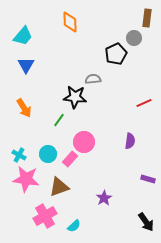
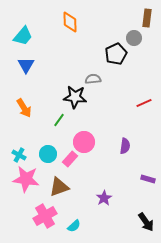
purple semicircle: moved 5 px left, 5 px down
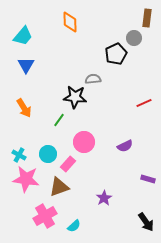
purple semicircle: rotated 56 degrees clockwise
pink rectangle: moved 2 px left, 5 px down
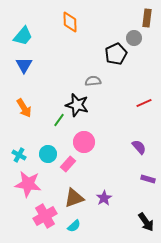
blue triangle: moved 2 px left
gray semicircle: moved 2 px down
black star: moved 2 px right, 8 px down; rotated 10 degrees clockwise
purple semicircle: moved 14 px right, 1 px down; rotated 105 degrees counterclockwise
pink star: moved 2 px right, 5 px down
brown triangle: moved 15 px right, 11 px down
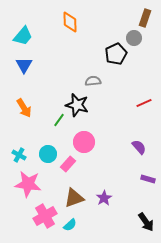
brown rectangle: moved 2 px left; rotated 12 degrees clockwise
cyan semicircle: moved 4 px left, 1 px up
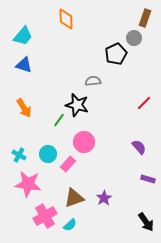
orange diamond: moved 4 px left, 3 px up
blue triangle: rotated 42 degrees counterclockwise
red line: rotated 21 degrees counterclockwise
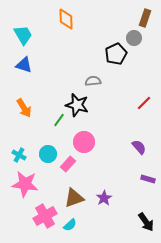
cyan trapezoid: moved 1 px up; rotated 70 degrees counterclockwise
pink star: moved 3 px left
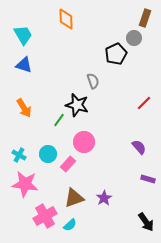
gray semicircle: rotated 77 degrees clockwise
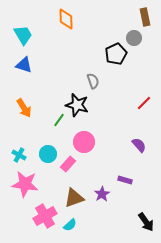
brown rectangle: moved 1 px up; rotated 30 degrees counterclockwise
purple semicircle: moved 2 px up
purple rectangle: moved 23 px left, 1 px down
purple star: moved 2 px left, 4 px up
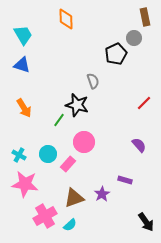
blue triangle: moved 2 px left
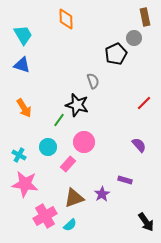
cyan circle: moved 7 px up
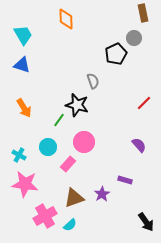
brown rectangle: moved 2 px left, 4 px up
